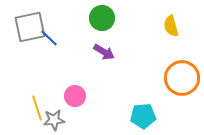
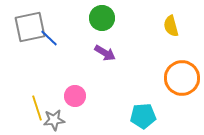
purple arrow: moved 1 px right, 1 px down
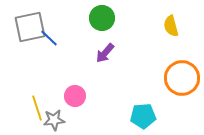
purple arrow: rotated 100 degrees clockwise
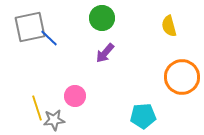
yellow semicircle: moved 2 px left
orange circle: moved 1 px up
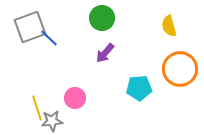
gray square: rotated 8 degrees counterclockwise
orange circle: moved 2 px left, 8 px up
pink circle: moved 2 px down
cyan pentagon: moved 4 px left, 28 px up
gray star: moved 2 px left, 1 px down
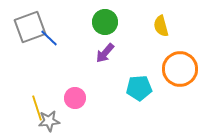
green circle: moved 3 px right, 4 px down
yellow semicircle: moved 8 px left
gray star: moved 3 px left
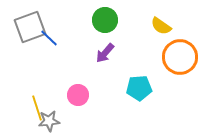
green circle: moved 2 px up
yellow semicircle: rotated 40 degrees counterclockwise
orange circle: moved 12 px up
pink circle: moved 3 px right, 3 px up
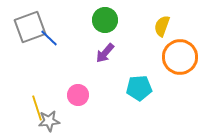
yellow semicircle: moved 1 px right; rotated 75 degrees clockwise
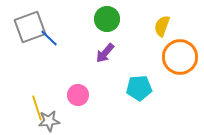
green circle: moved 2 px right, 1 px up
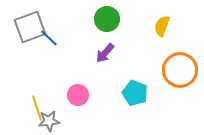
orange circle: moved 13 px down
cyan pentagon: moved 4 px left, 5 px down; rotated 25 degrees clockwise
